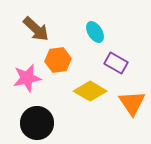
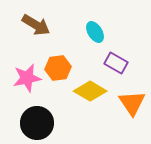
brown arrow: moved 4 px up; rotated 12 degrees counterclockwise
orange hexagon: moved 8 px down
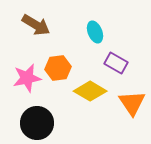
cyan ellipse: rotated 10 degrees clockwise
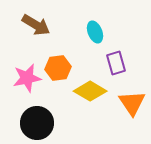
purple rectangle: rotated 45 degrees clockwise
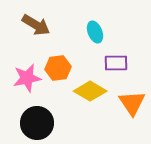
purple rectangle: rotated 75 degrees counterclockwise
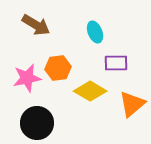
orange triangle: moved 1 px down; rotated 24 degrees clockwise
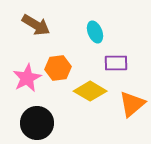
pink star: rotated 16 degrees counterclockwise
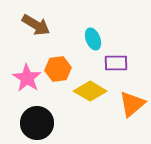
cyan ellipse: moved 2 px left, 7 px down
orange hexagon: moved 1 px down
pink star: rotated 12 degrees counterclockwise
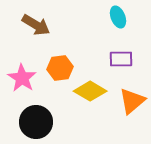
cyan ellipse: moved 25 px right, 22 px up
purple rectangle: moved 5 px right, 4 px up
orange hexagon: moved 2 px right, 1 px up
pink star: moved 5 px left
orange triangle: moved 3 px up
black circle: moved 1 px left, 1 px up
